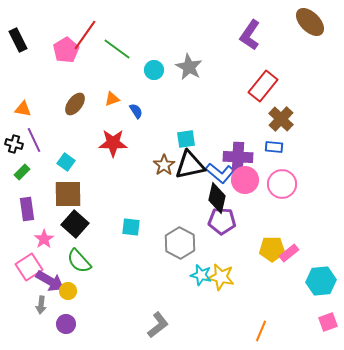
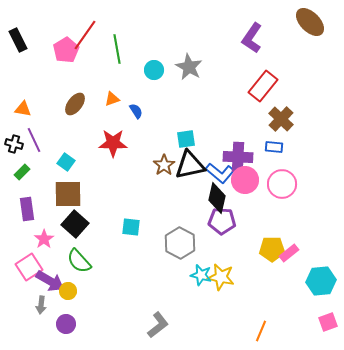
purple L-shape at (250, 35): moved 2 px right, 3 px down
green line at (117, 49): rotated 44 degrees clockwise
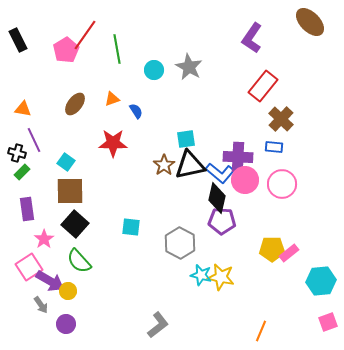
black cross at (14, 144): moved 3 px right, 9 px down
brown square at (68, 194): moved 2 px right, 3 px up
gray arrow at (41, 305): rotated 42 degrees counterclockwise
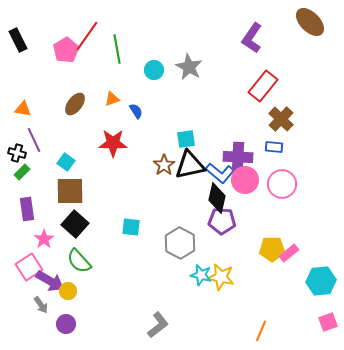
red line at (85, 35): moved 2 px right, 1 px down
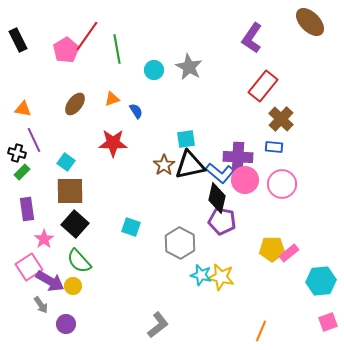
purple pentagon at (222, 221): rotated 8 degrees clockwise
cyan square at (131, 227): rotated 12 degrees clockwise
yellow circle at (68, 291): moved 5 px right, 5 px up
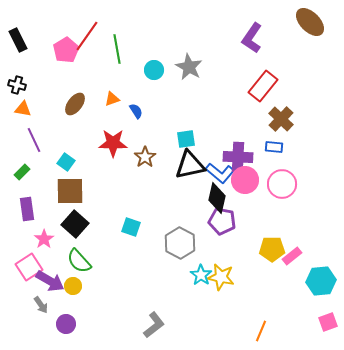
black cross at (17, 153): moved 68 px up
brown star at (164, 165): moved 19 px left, 8 px up
pink rectangle at (289, 253): moved 3 px right, 3 px down
cyan star at (201, 275): rotated 20 degrees clockwise
gray L-shape at (158, 325): moved 4 px left
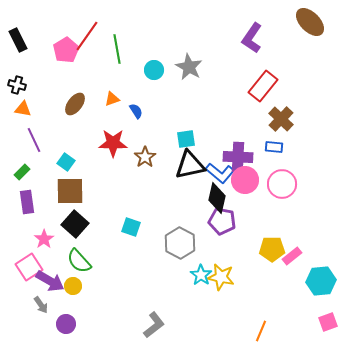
purple rectangle at (27, 209): moved 7 px up
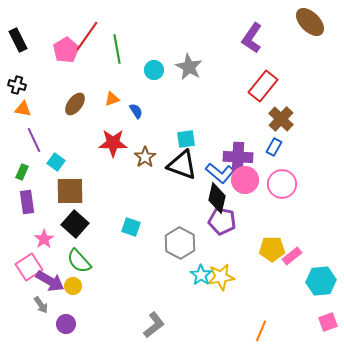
blue rectangle at (274, 147): rotated 66 degrees counterclockwise
cyan square at (66, 162): moved 10 px left
black triangle at (190, 165): moved 8 px left; rotated 32 degrees clockwise
green rectangle at (22, 172): rotated 21 degrees counterclockwise
yellow star at (221, 277): rotated 20 degrees counterclockwise
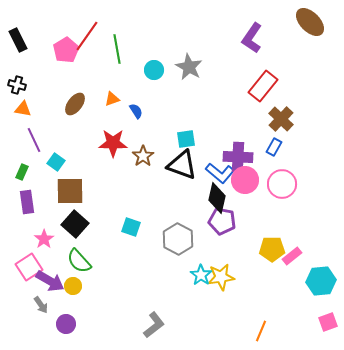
brown star at (145, 157): moved 2 px left, 1 px up
gray hexagon at (180, 243): moved 2 px left, 4 px up
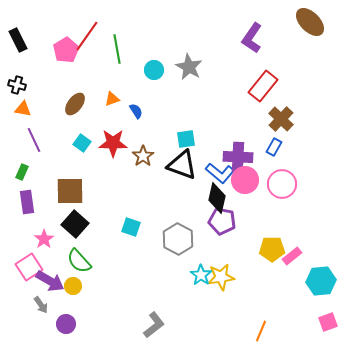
cyan square at (56, 162): moved 26 px right, 19 px up
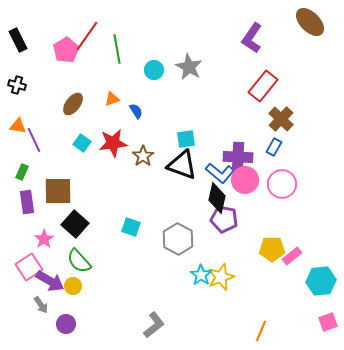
brown ellipse at (75, 104): moved 2 px left
orange triangle at (23, 109): moved 5 px left, 17 px down
red star at (113, 143): rotated 8 degrees counterclockwise
brown square at (70, 191): moved 12 px left
purple pentagon at (222, 221): moved 2 px right, 2 px up
yellow star at (221, 277): rotated 12 degrees counterclockwise
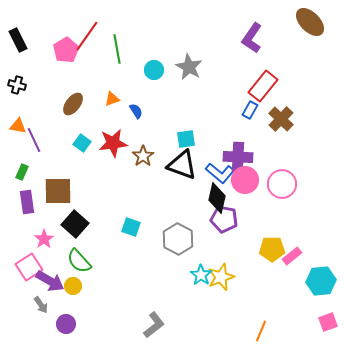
blue rectangle at (274, 147): moved 24 px left, 37 px up
